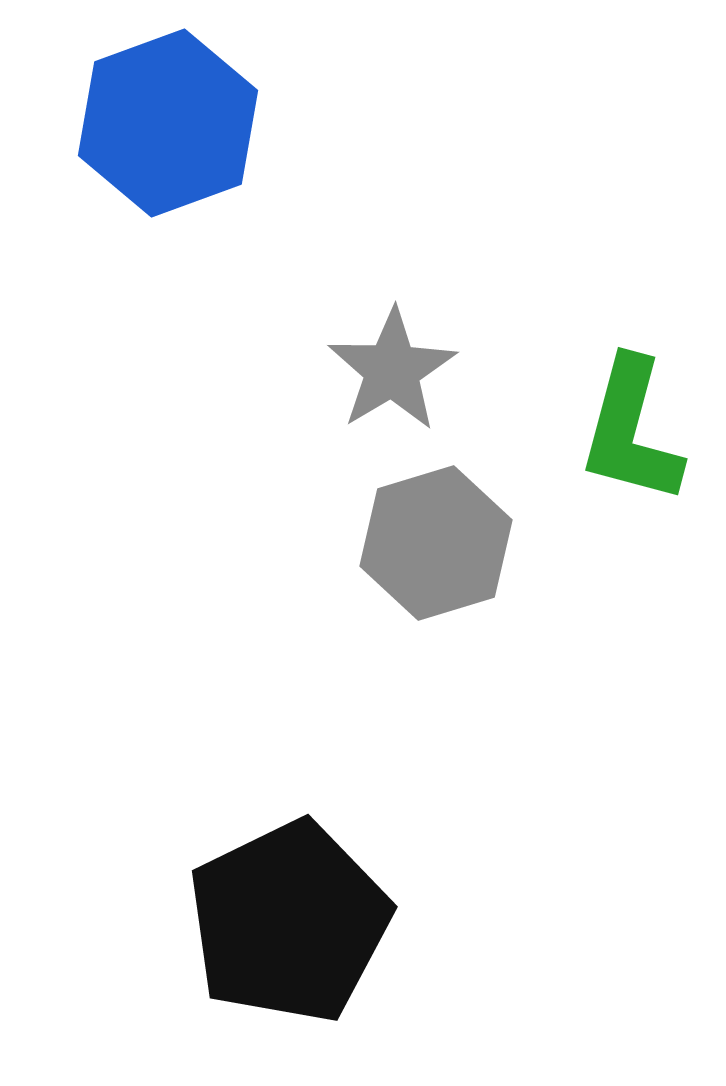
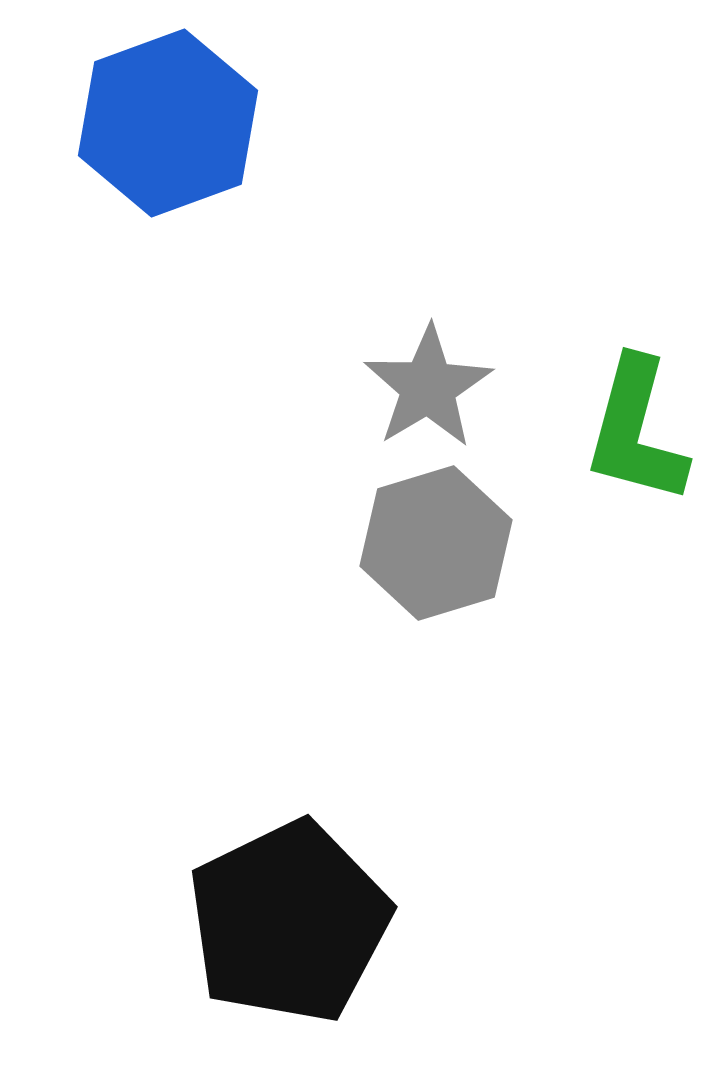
gray star: moved 36 px right, 17 px down
green L-shape: moved 5 px right
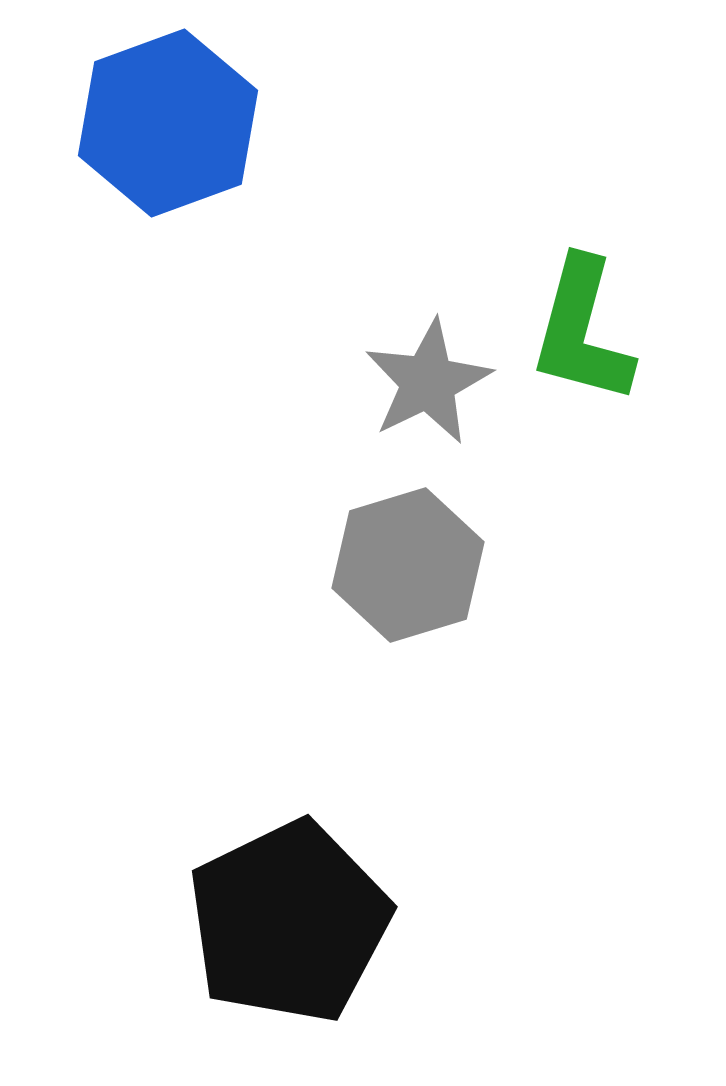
gray star: moved 5 px up; rotated 5 degrees clockwise
green L-shape: moved 54 px left, 100 px up
gray hexagon: moved 28 px left, 22 px down
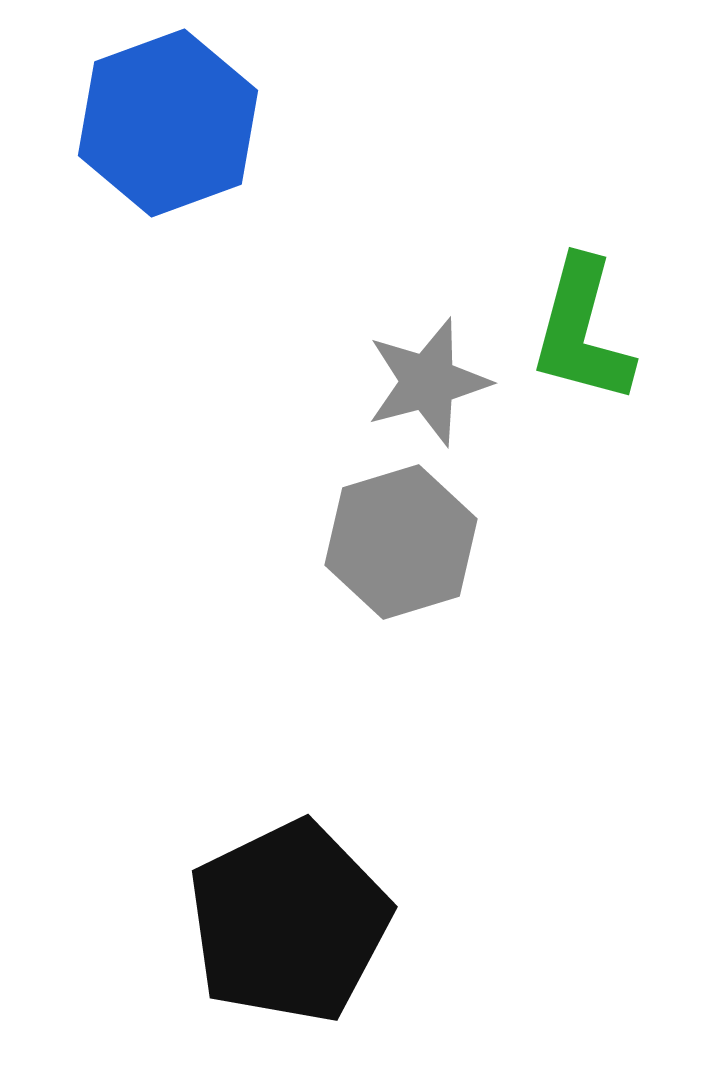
gray star: rotated 11 degrees clockwise
gray hexagon: moved 7 px left, 23 px up
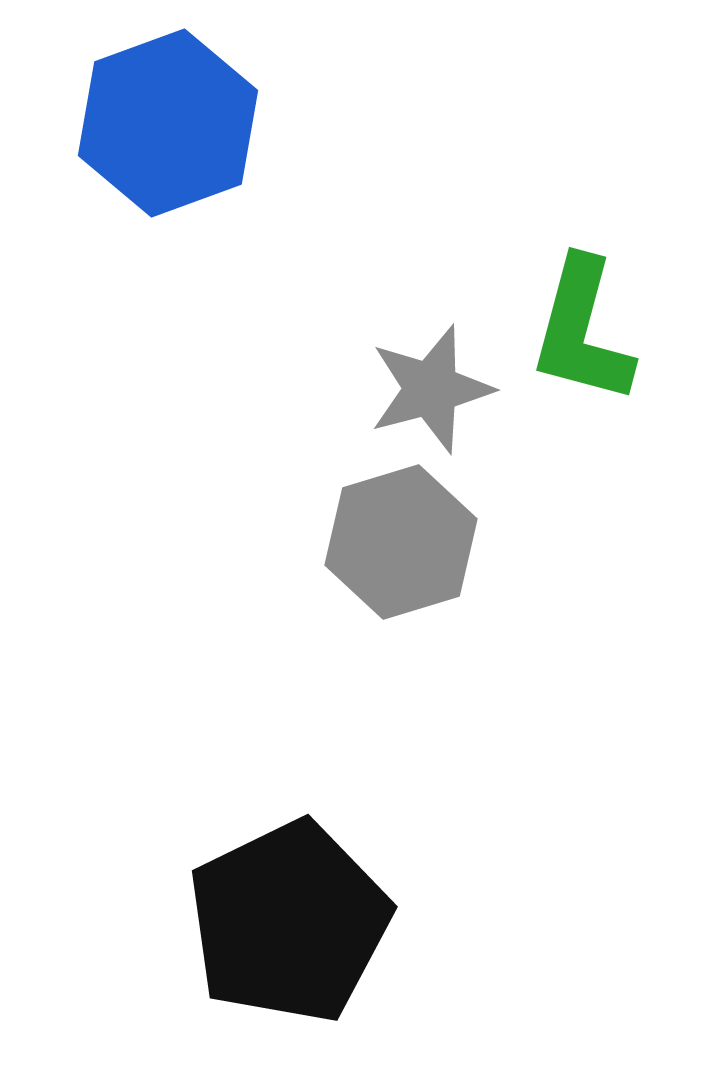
gray star: moved 3 px right, 7 px down
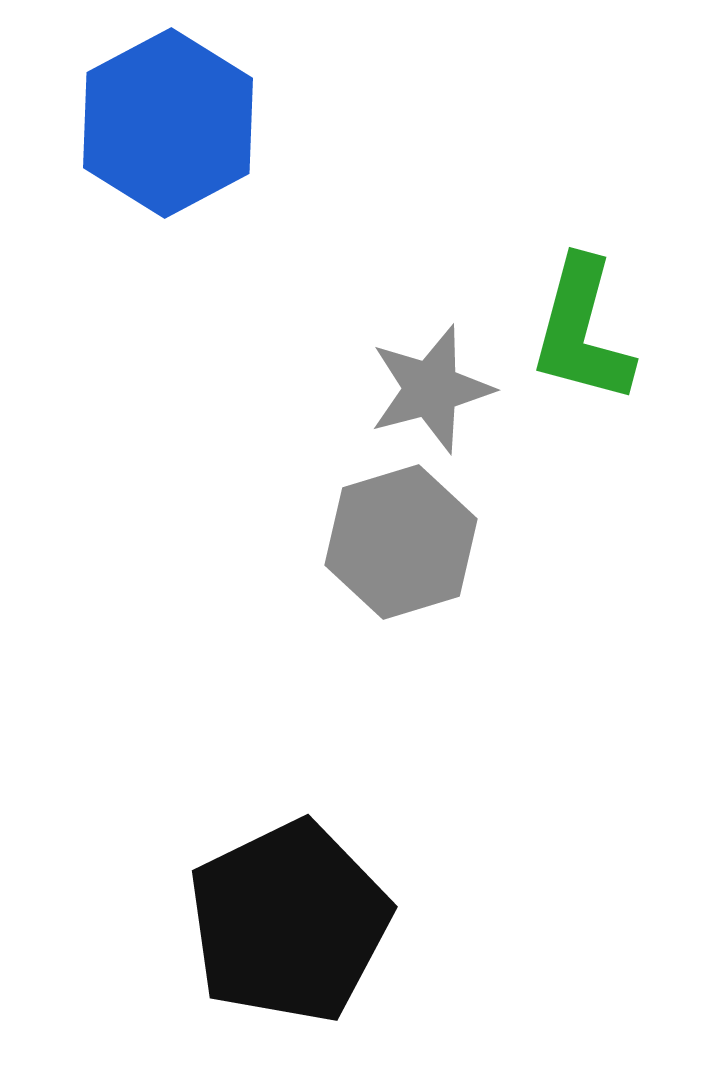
blue hexagon: rotated 8 degrees counterclockwise
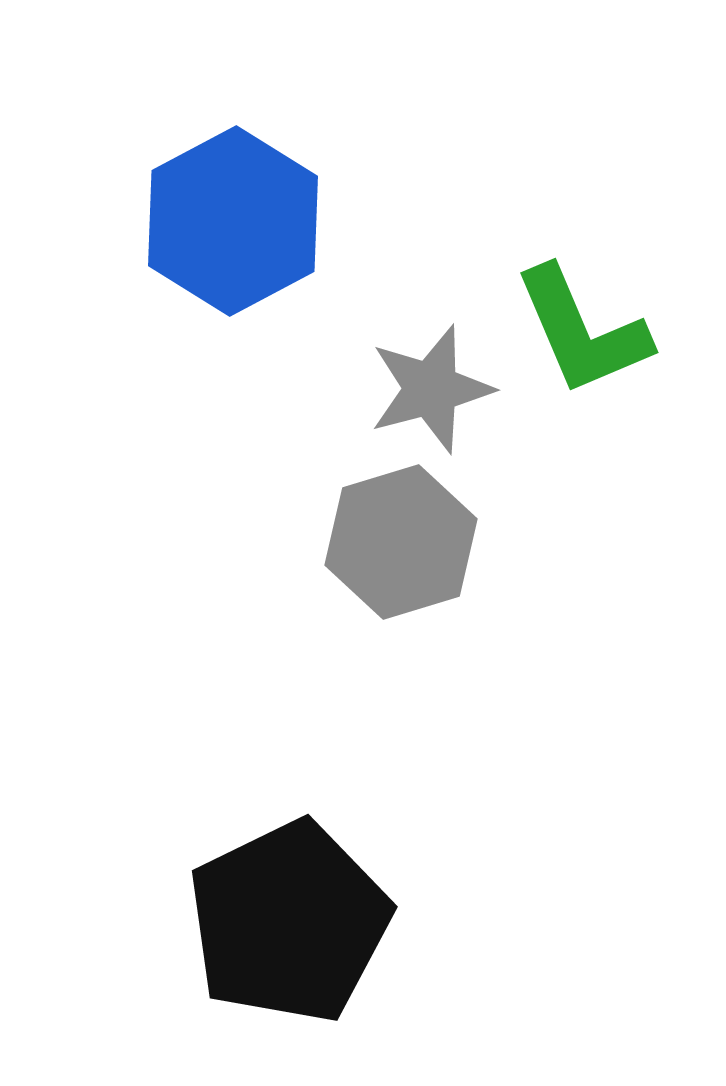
blue hexagon: moved 65 px right, 98 px down
green L-shape: rotated 38 degrees counterclockwise
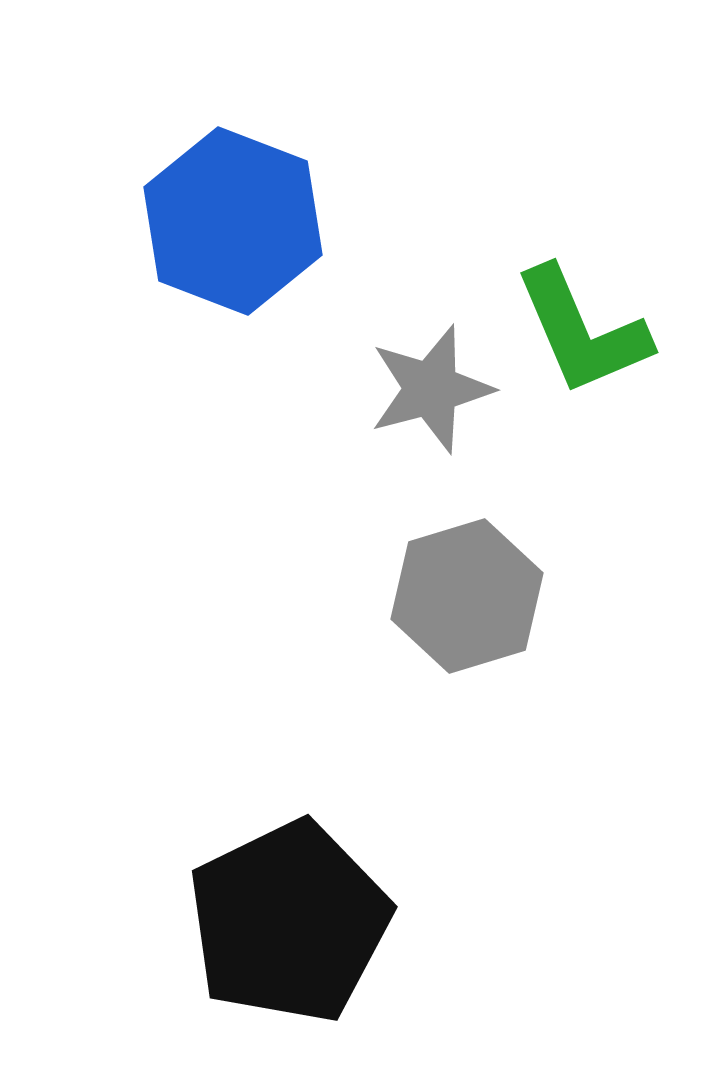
blue hexagon: rotated 11 degrees counterclockwise
gray hexagon: moved 66 px right, 54 px down
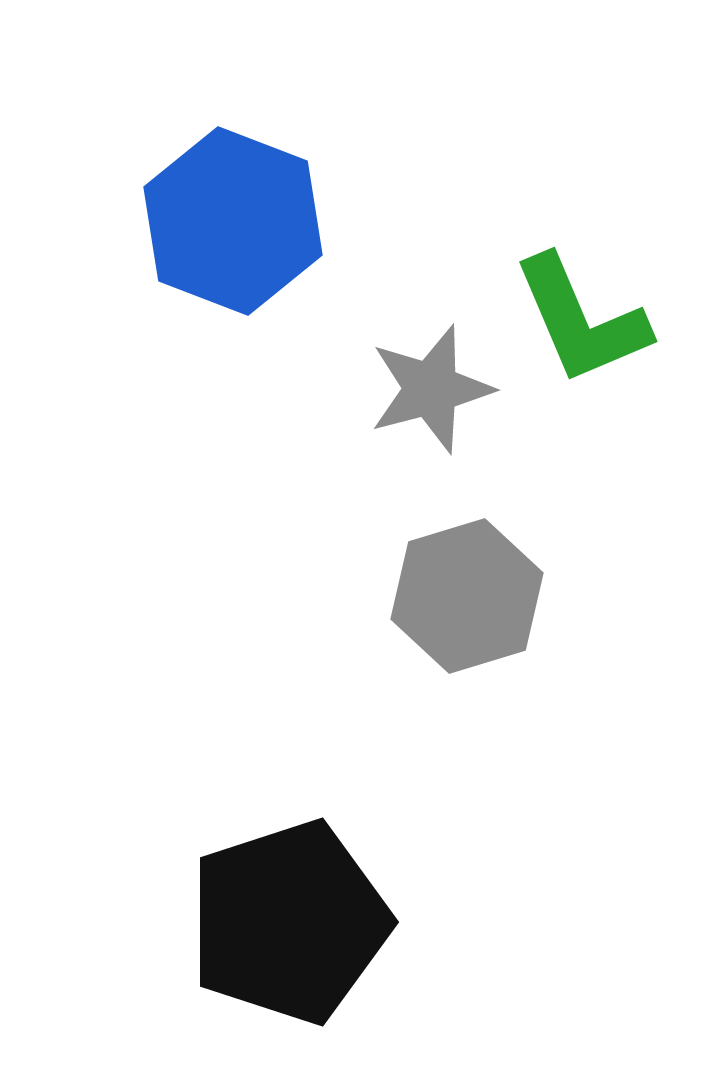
green L-shape: moved 1 px left, 11 px up
black pentagon: rotated 8 degrees clockwise
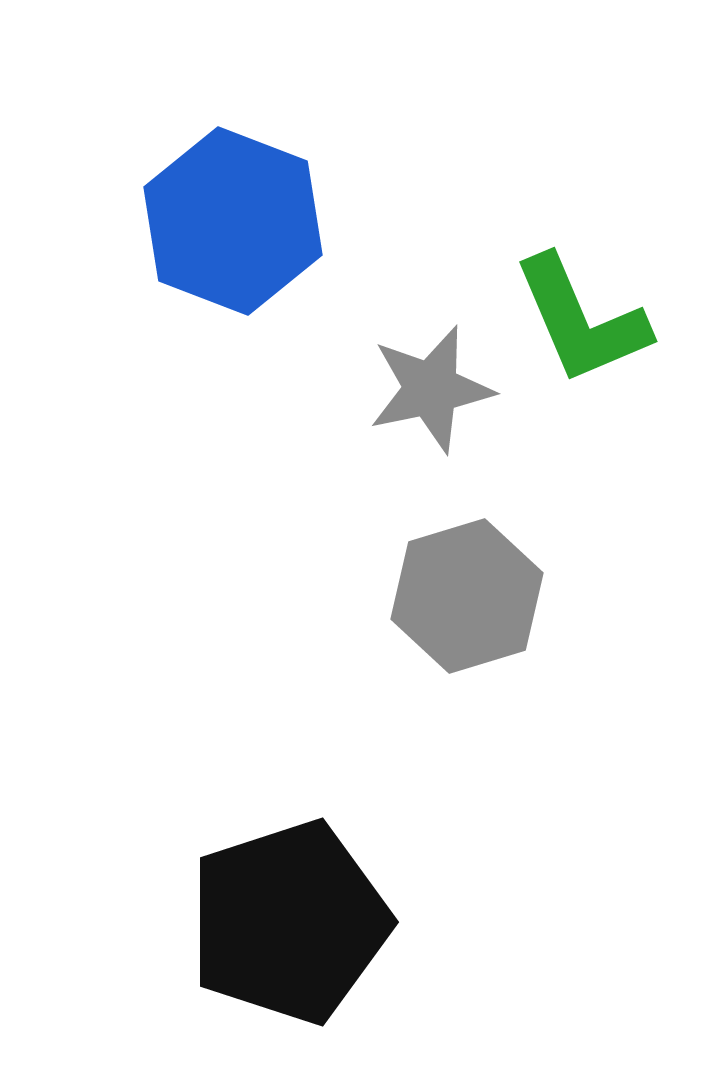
gray star: rotated 3 degrees clockwise
